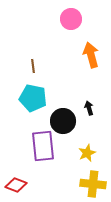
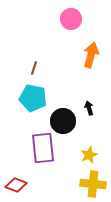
orange arrow: rotated 30 degrees clockwise
brown line: moved 1 px right, 2 px down; rotated 24 degrees clockwise
purple rectangle: moved 2 px down
yellow star: moved 2 px right, 2 px down
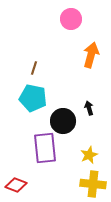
purple rectangle: moved 2 px right
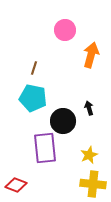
pink circle: moved 6 px left, 11 px down
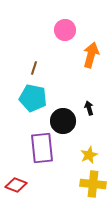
purple rectangle: moved 3 px left
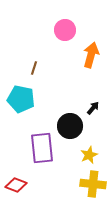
cyan pentagon: moved 12 px left, 1 px down
black arrow: moved 4 px right; rotated 56 degrees clockwise
black circle: moved 7 px right, 5 px down
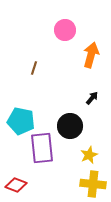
cyan pentagon: moved 22 px down
black arrow: moved 1 px left, 10 px up
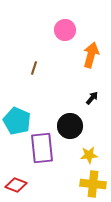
cyan pentagon: moved 4 px left; rotated 12 degrees clockwise
yellow star: rotated 18 degrees clockwise
